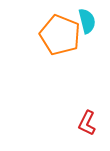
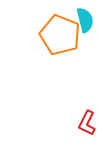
cyan semicircle: moved 2 px left, 1 px up
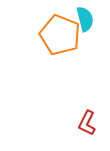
cyan semicircle: moved 1 px up
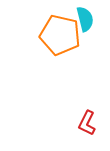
orange pentagon: rotated 9 degrees counterclockwise
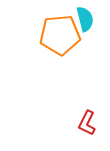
orange pentagon: rotated 18 degrees counterclockwise
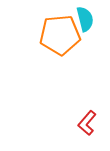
red L-shape: rotated 15 degrees clockwise
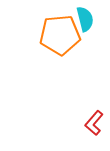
red L-shape: moved 7 px right
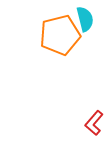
orange pentagon: rotated 9 degrees counterclockwise
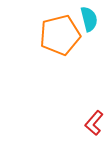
cyan semicircle: moved 4 px right
